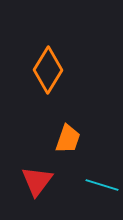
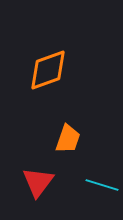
orange diamond: rotated 39 degrees clockwise
red triangle: moved 1 px right, 1 px down
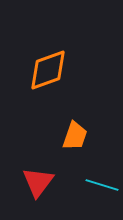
orange trapezoid: moved 7 px right, 3 px up
